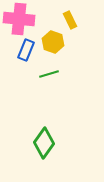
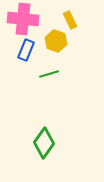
pink cross: moved 4 px right
yellow hexagon: moved 3 px right, 1 px up
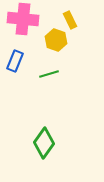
yellow hexagon: moved 1 px up
blue rectangle: moved 11 px left, 11 px down
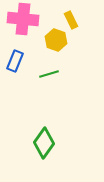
yellow rectangle: moved 1 px right
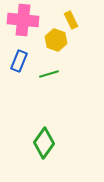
pink cross: moved 1 px down
blue rectangle: moved 4 px right
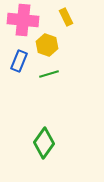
yellow rectangle: moved 5 px left, 3 px up
yellow hexagon: moved 9 px left, 5 px down
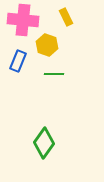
blue rectangle: moved 1 px left
green line: moved 5 px right; rotated 18 degrees clockwise
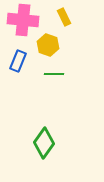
yellow rectangle: moved 2 px left
yellow hexagon: moved 1 px right
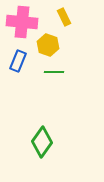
pink cross: moved 1 px left, 2 px down
green line: moved 2 px up
green diamond: moved 2 px left, 1 px up
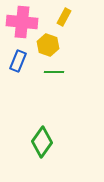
yellow rectangle: rotated 54 degrees clockwise
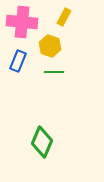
yellow hexagon: moved 2 px right, 1 px down
green diamond: rotated 12 degrees counterclockwise
